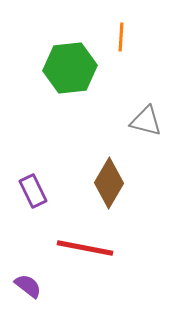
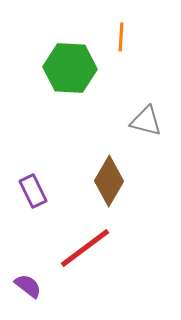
green hexagon: rotated 9 degrees clockwise
brown diamond: moved 2 px up
red line: rotated 48 degrees counterclockwise
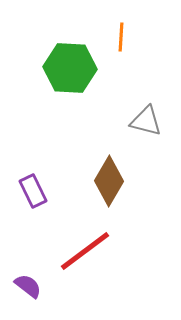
red line: moved 3 px down
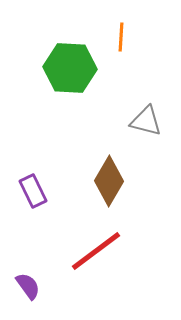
red line: moved 11 px right
purple semicircle: rotated 16 degrees clockwise
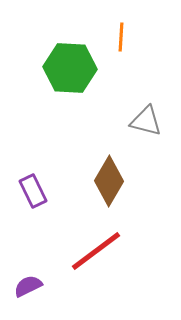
purple semicircle: rotated 80 degrees counterclockwise
